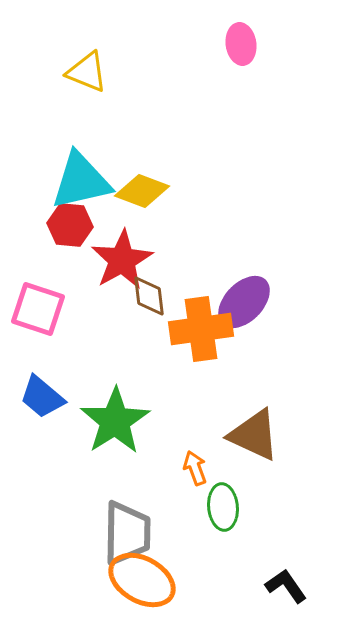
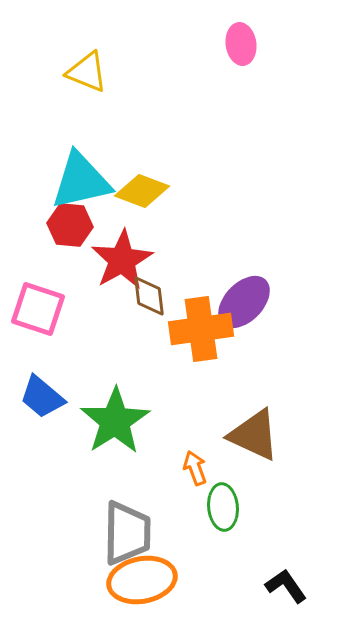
orange ellipse: rotated 40 degrees counterclockwise
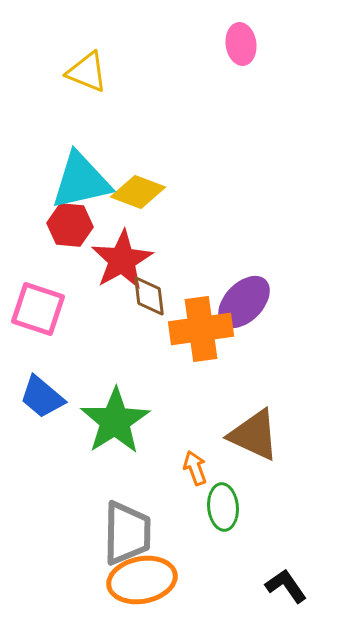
yellow diamond: moved 4 px left, 1 px down
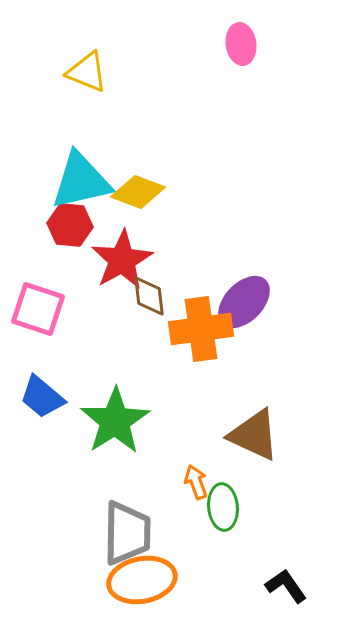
orange arrow: moved 1 px right, 14 px down
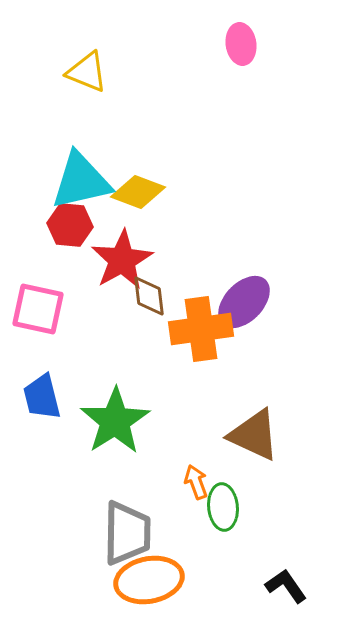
pink square: rotated 6 degrees counterclockwise
blue trapezoid: rotated 36 degrees clockwise
orange ellipse: moved 7 px right
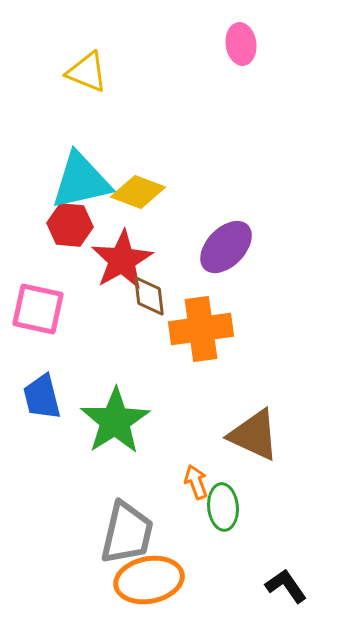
purple ellipse: moved 18 px left, 55 px up
gray trapezoid: rotated 12 degrees clockwise
